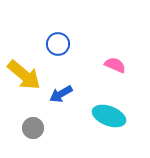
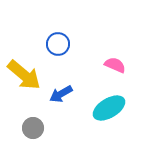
cyan ellipse: moved 8 px up; rotated 52 degrees counterclockwise
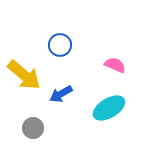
blue circle: moved 2 px right, 1 px down
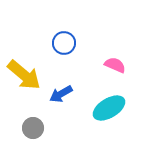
blue circle: moved 4 px right, 2 px up
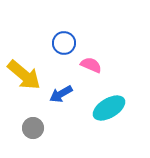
pink semicircle: moved 24 px left
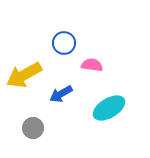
pink semicircle: moved 1 px right; rotated 15 degrees counterclockwise
yellow arrow: rotated 111 degrees clockwise
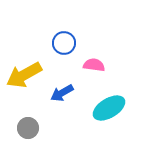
pink semicircle: moved 2 px right
blue arrow: moved 1 px right, 1 px up
gray circle: moved 5 px left
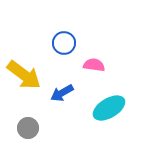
yellow arrow: rotated 114 degrees counterclockwise
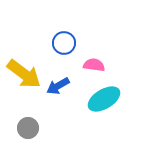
yellow arrow: moved 1 px up
blue arrow: moved 4 px left, 7 px up
cyan ellipse: moved 5 px left, 9 px up
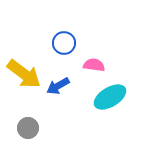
cyan ellipse: moved 6 px right, 2 px up
